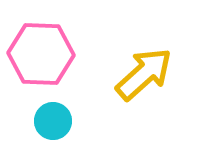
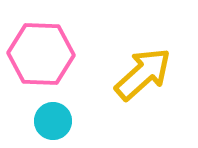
yellow arrow: moved 1 px left
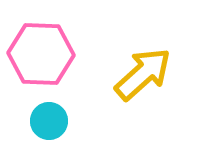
cyan circle: moved 4 px left
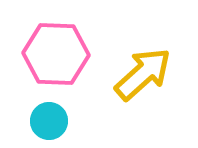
pink hexagon: moved 15 px right
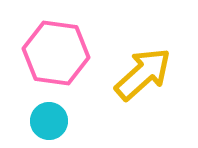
pink hexagon: moved 1 px up; rotated 6 degrees clockwise
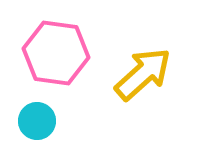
cyan circle: moved 12 px left
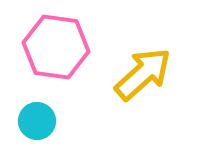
pink hexagon: moved 6 px up
